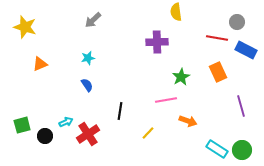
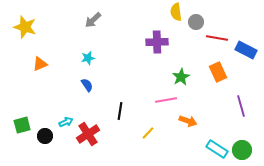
gray circle: moved 41 px left
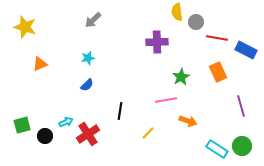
yellow semicircle: moved 1 px right
blue semicircle: rotated 80 degrees clockwise
green circle: moved 4 px up
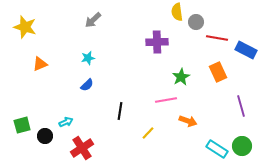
red cross: moved 6 px left, 14 px down
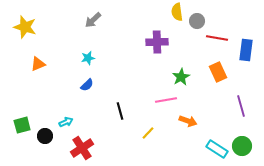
gray circle: moved 1 px right, 1 px up
blue rectangle: rotated 70 degrees clockwise
orange triangle: moved 2 px left
black line: rotated 24 degrees counterclockwise
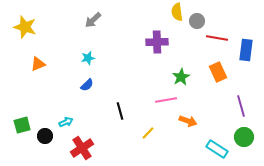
green circle: moved 2 px right, 9 px up
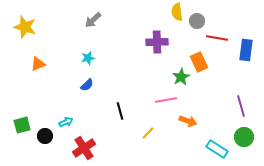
orange rectangle: moved 19 px left, 10 px up
red cross: moved 2 px right
